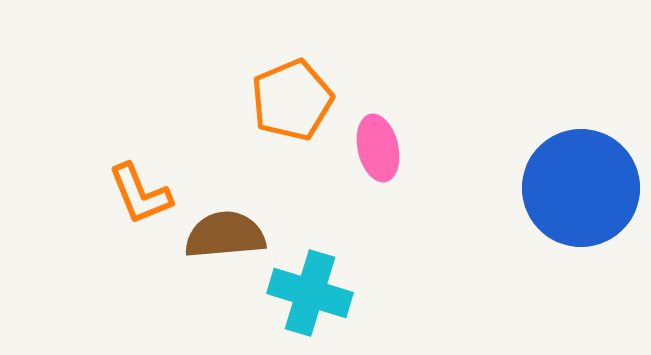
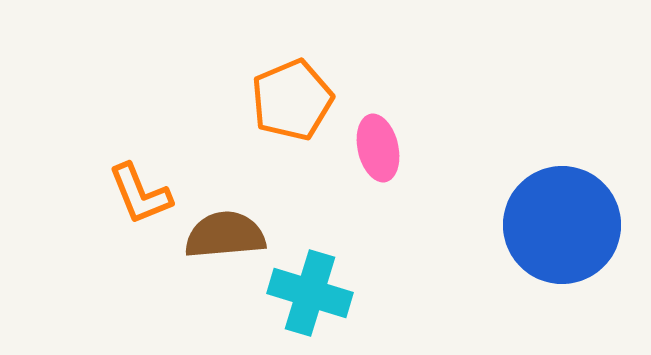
blue circle: moved 19 px left, 37 px down
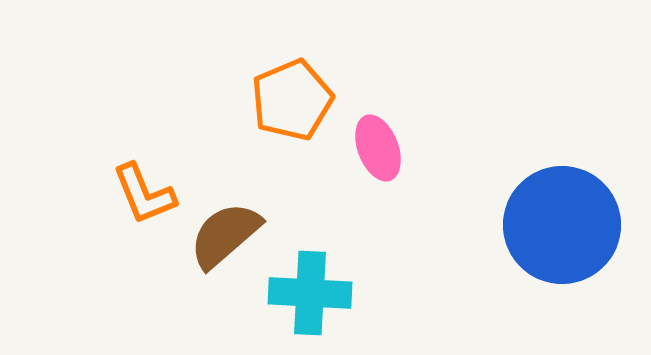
pink ellipse: rotated 8 degrees counterclockwise
orange L-shape: moved 4 px right
brown semicircle: rotated 36 degrees counterclockwise
cyan cross: rotated 14 degrees counterclockwise
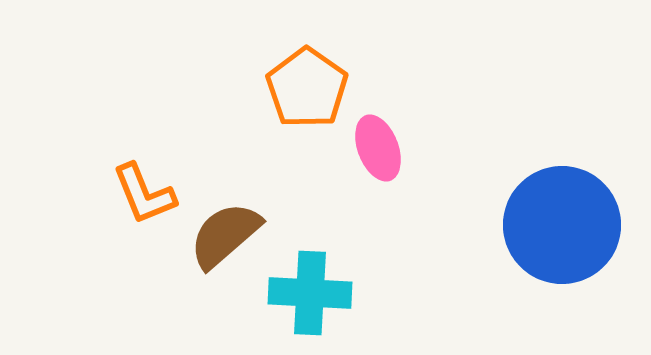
orange pentagon: moved 15 px right, 12 px up; rotated 14 degrees counterclockwise
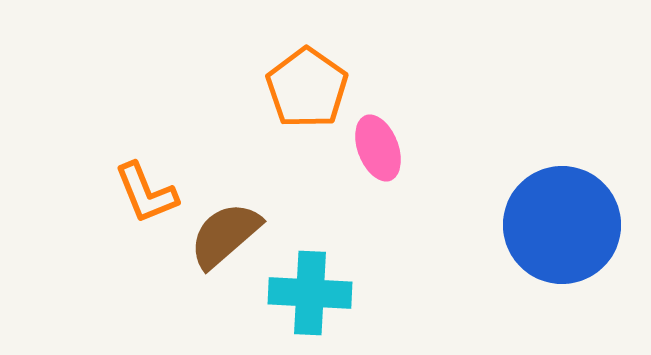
orange L-shape: moved 2 px right, 1 px up
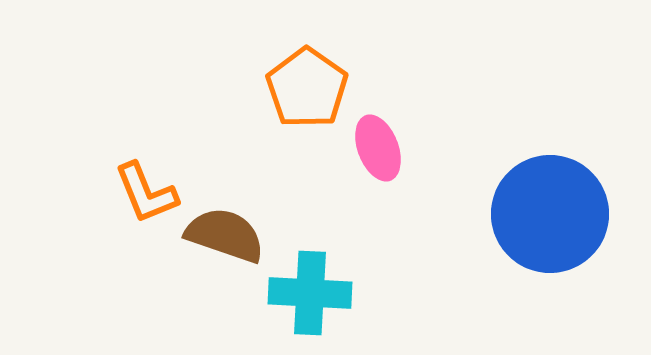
blue circle: moved 12 px left, 11 px up
brown semicircle: rotated 60 degrees clockwise
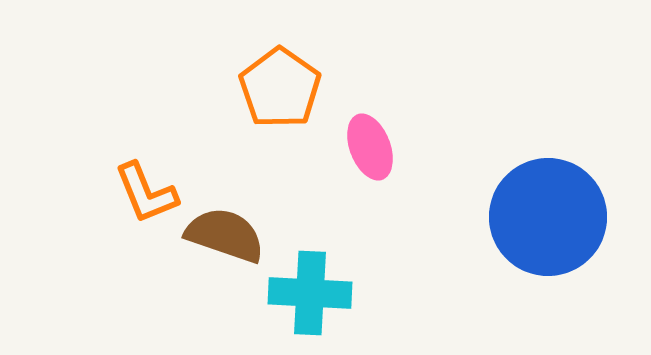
orange pentagon: moved 27 px left
pink ellipse: moved 8 px left, 1 px up
blue circle: moved 2 px left, 3 px down
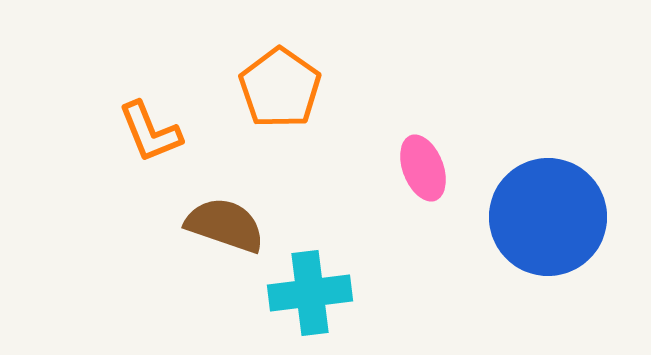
pink ellipse: moved 53 px right, 21 px down
orange L-shape: moved 4 px right, 61 px up
brown semicircle: moved 10 px up
cyan cross: rotated 10 degrees counterclockwise
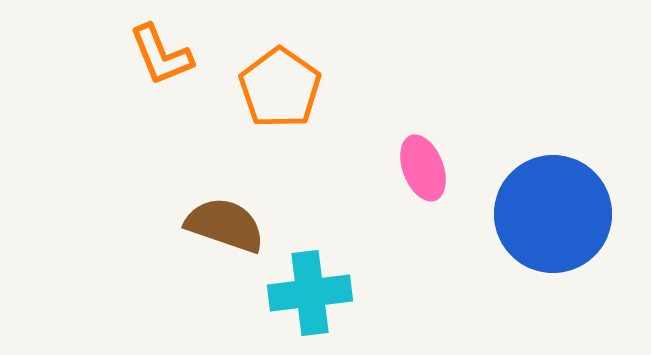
orange L-shape: moved 11 px right, 77 px up
blue circle: moved 5 px right, 3 px up
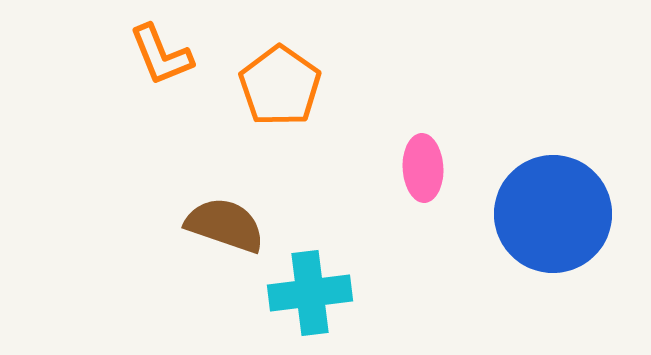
orange pentagon: moved 2 px up
pink ellipse: rotated 18 degrees clockwise
